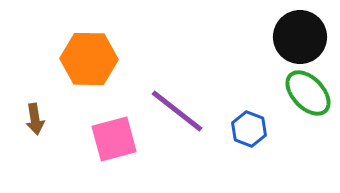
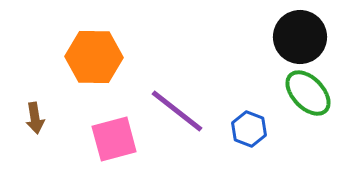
orange hexagon: moved 5 px right, 2 px up
brown arrow: moved 1 px up
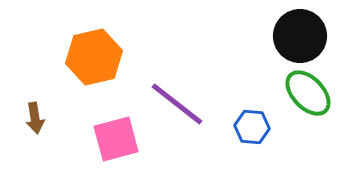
black circle: moved 1 px up
orange hexagon: rotated 14 degrees counterclockwise
purple line: moved 7 px up
blue hexagon: moved 3 px right, 2 px up; rotated 16 degrees counterclockwise
pink square: moved 2 px right
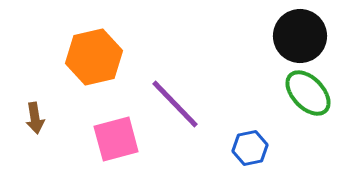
purple line: moved 2 px left; rotated 8 degrees clockwise
blue hexagon: moved 2 px left, 21 px down; rotated 16 degrees counterclockwise
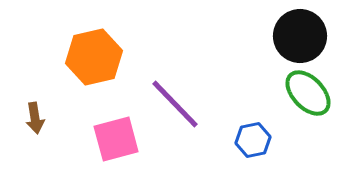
blue hexagon: moved 3 px right, 8 px up
